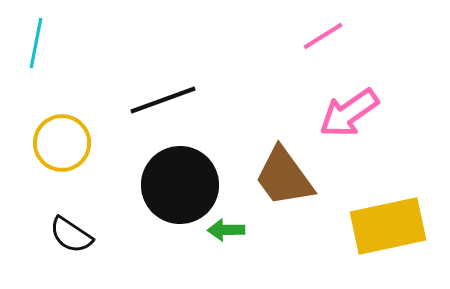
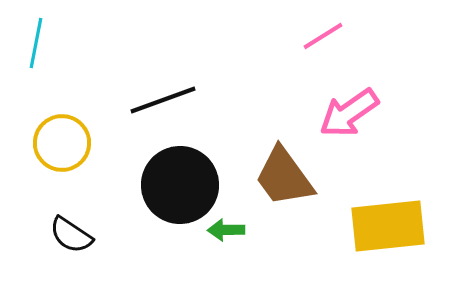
yellow rectangle: rotated 6 degrees clockwise
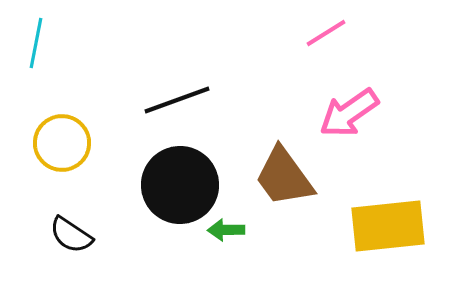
pink line: moved 3 px right, 3 px up
black line: moved 14 px right
